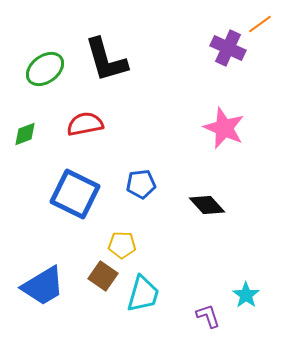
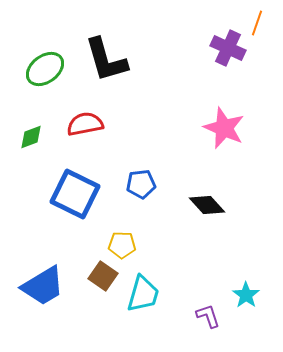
orange line: moved 3 px left, 1 px up; rotated 35 degrees counterclockwise
green diamond: moved 6 px right, 3 px down
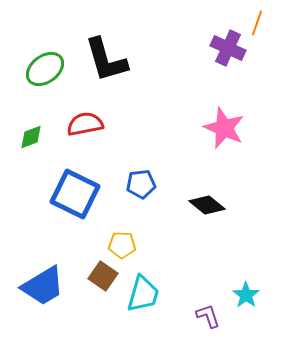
black diamond: rotated 9 degrees counterclockwise
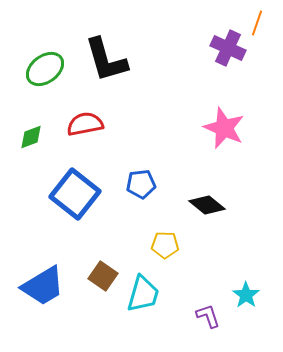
blue square: rotated 12 degrees clockwise
yellow pentagon: moved 43 px right
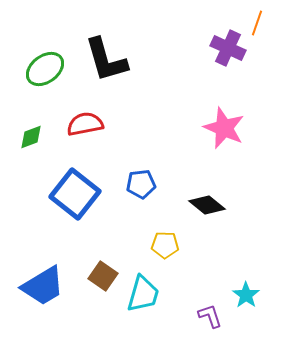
purple L-shape: moved 2 px right
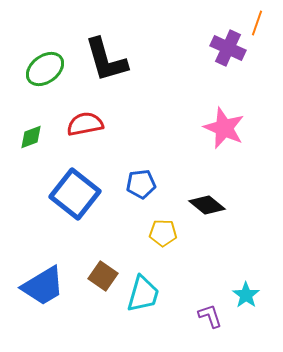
yellow pentagon: moved 2 px left, 12 px up
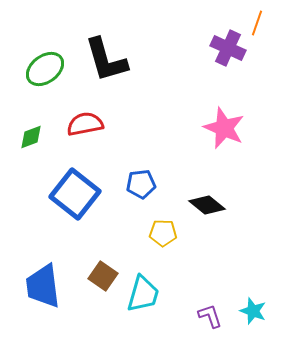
blue trapezoid: rotated 114 degrees clockwise
cyan star: moved 7 px right, 16 px down; rotated 16 degrees counterclockwise
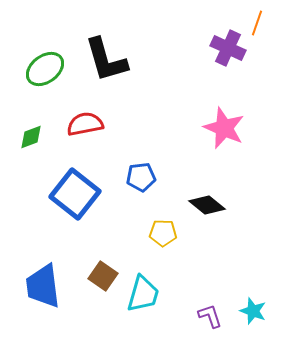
blue pentagon: moved 7 px up
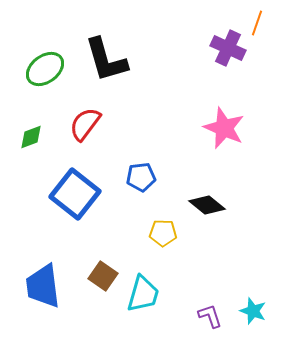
red semicircle: rotated 42 degrees counterclockwise
